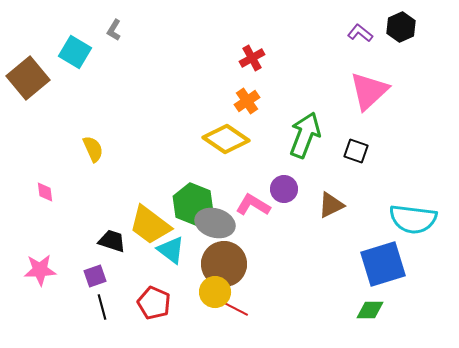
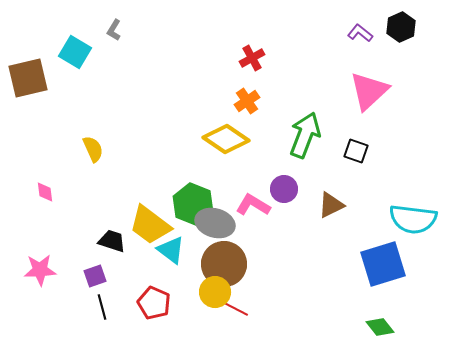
brown square: rotated 27 degrees clockwise
green diamond: moved 10 px right, 17 px down; rotated 52 degrees clockwise
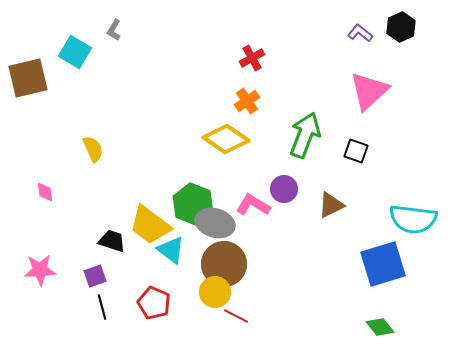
red line: moved 7 px down
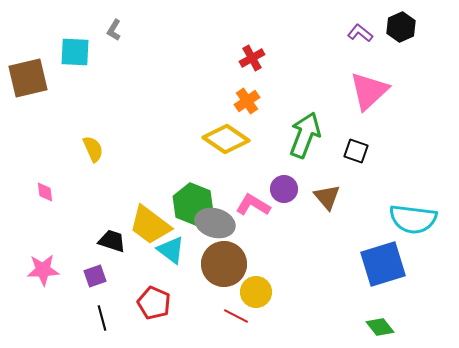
cyan square: rotated 28 degrees counterclockwise
brown triangle: moved 4 px left, 8 px up; rotated 44 degrees counterclockwise
pink star: moved 3 px right
yellow circle: moved 41 px right
black line: moved 11 px down
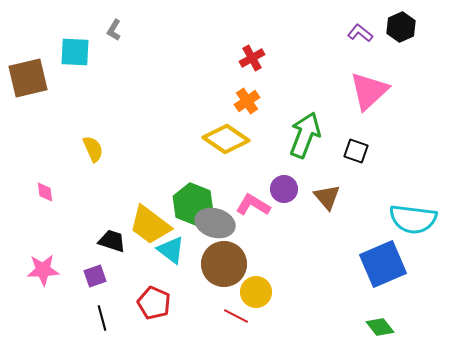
blue square: rotated 6 degrees counterclockwise
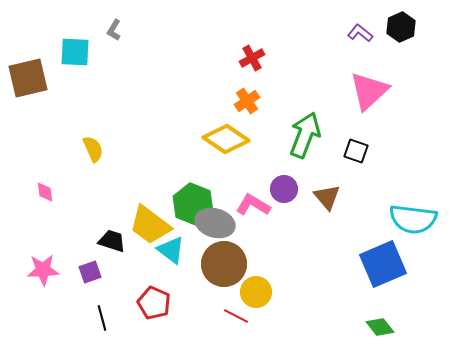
purple square: moved 5 px left, 4 px up
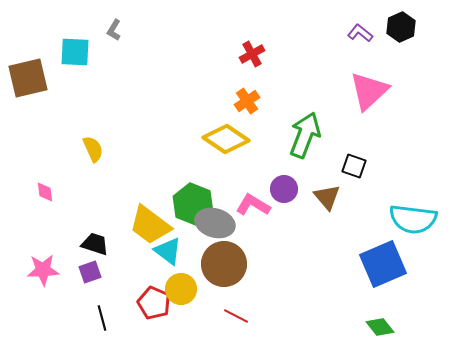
red cross: moved 4 px up
black square: moved 2 px left, 15 px down
black trapezoid: moved 17 px left, 3 px down
cyan triangle: moved 3 px left, 1 px down
yellow circle: moved 75 px left, 3 px up
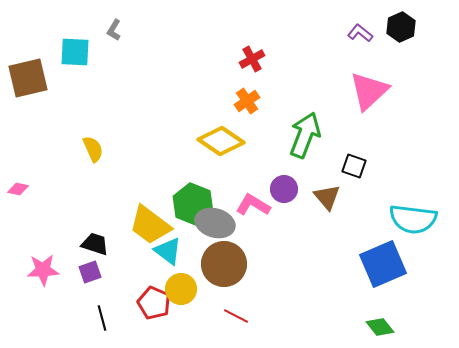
red cross: moved 5 px down
yellow diamond: moved 5 px left, 2 px down
pink diamond: moved 27 px left, 3 px up; rotated 70 degrees counterclockwise
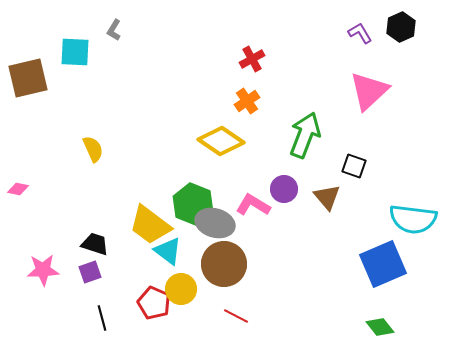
purple L-shape: rotated 20 degrees clockwise
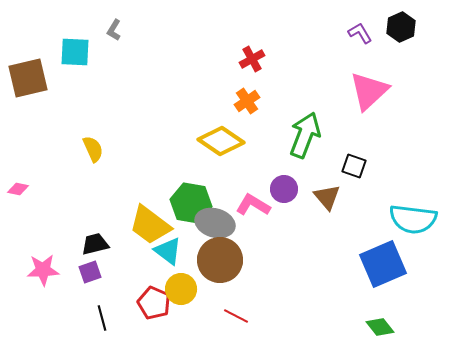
green hexagon: moved 2 px left, 1 px up; rotated 12 degrees counterclockwise
black trapezoid: rotated 32 degrees counterclockwise
brown circle: moved 4 px left, 4 px up
